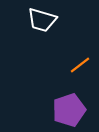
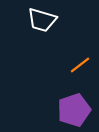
purple pentagon: moved 5 px right
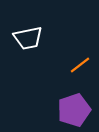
white trapezoid: moved 14 px left, 18 px down; rotated 28 degrees counterclockwise
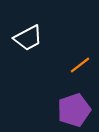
white trapezoid: rotated 16 degrees counterclockwise
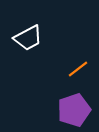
orange line: moved 2 px left, 4 px down
